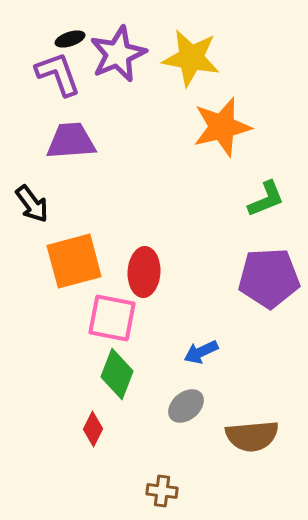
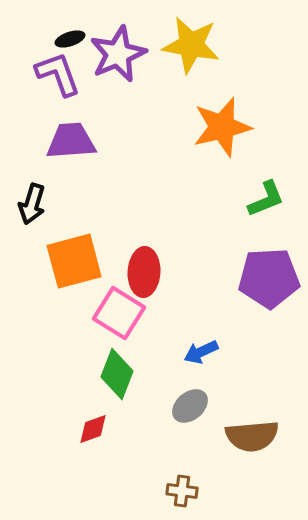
yellow star: moved 13 px up
black arrow: rotated 54 degrees clockwise
pink square: moved 7 px right, 5 px up; rotated 21 degrees clockwise
gray ellipse: moved 4 px right
red diamond: rotated 44 degrees clockwise
brown cross: moved 20 px right
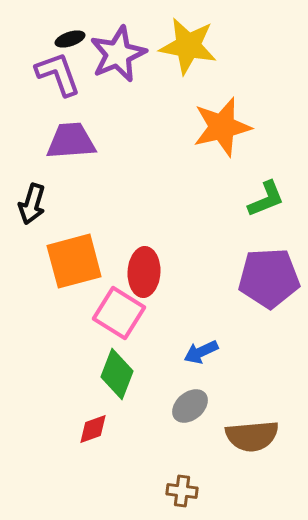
yellow star: moved 3 px left, 1 px down
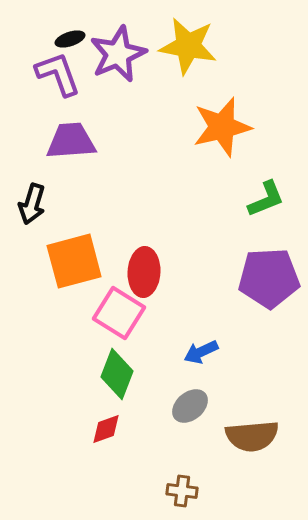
red diamond: moved 13 px right
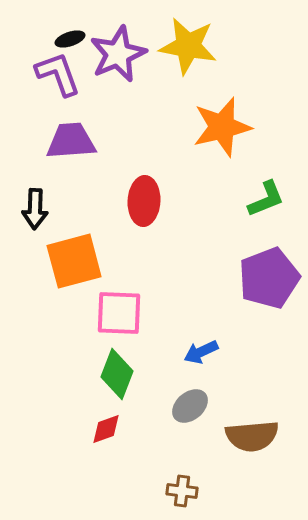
black arrow: moved 3 px right, 5 px down; rotated 15 degrees counterclockwise
red ellipse: moved 71 px up
purple pentagon: rotated 18 degrees counterclockwise
pink square: rotated 30 degrees counterclockwise
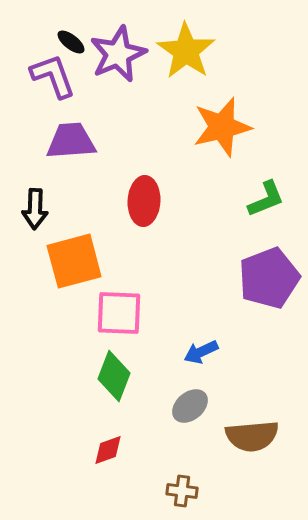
black ellipse: moved 1 px right, 3 px down; rotated 56 degrees clockwise
yellow star: moved 2 px left, 5 px down; rotated 24 degrees clockwise
purple L-shape: moved 5 px left, 2 px down
green diamond: moved 3 px left, 2 px down
red diamond: moved 2 px right, 21 px down
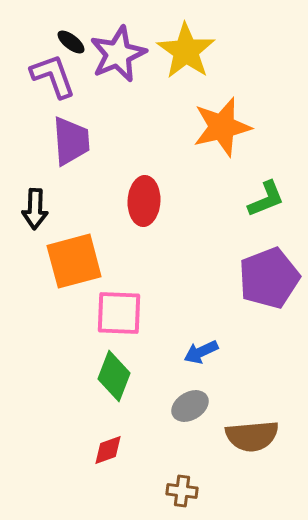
purple trapezoid: rotated 90 degrees clockwise
gray ellipse: rotated 9 degrees clockwise
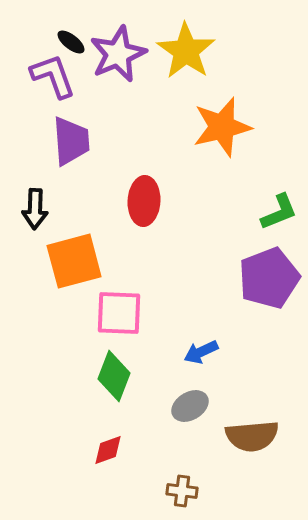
green L-shape: moved 13 px right, 13 px down
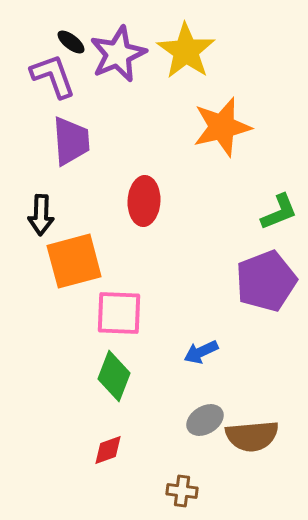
black arrow: moved 6 px right, 6 px down
purple pentagon: moved 3 px left, 3 px down
gray ellipse: moved 15 px right, 14 px down
